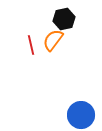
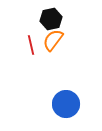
black hexagon: moved 13 px left
blue circle: moved 15 px left, 11 px up
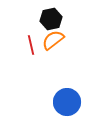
orange semicircle: rotated 15 degrees clockwise
blue circle: moved 1 px right, 2 px up
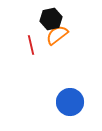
orange semicircle: moved 4 px right, 5 px up
blue circle: moved 3 px right
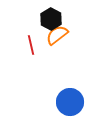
black hexagon: rotated 20 degrees counterclockwise
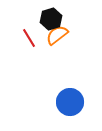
black hexagon: rotated 15 degrees clockwise
red line: moved 2 px left, 7 px up; rotated 18 degrees counterclockwise
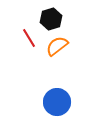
orange semicircle: moved 11 px down
blue circle: moved 13 px left
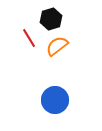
blue circle: moved 2 px left, 2 px up
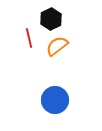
black hexagon: rotated 10 degrees counterclockwise
red line: rotated 18 degrees clockwise
